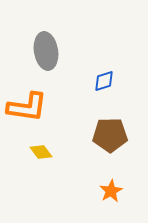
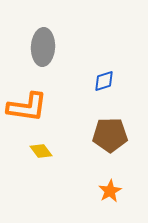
gray ellipse: moved 3 px left, 4 px up; rotated 12 degrees clockwise
yellow diamond: moved 1 px up
orange star: moved 1 px left
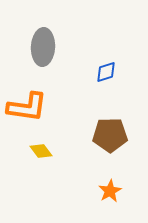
blue diamond: moved 2 px right, 9 px up
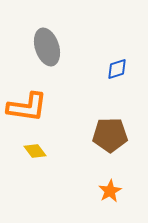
gray ellipse: moved 4 px right; rotated 21 degrees counterclockwise
blue diamond: moved 11 px right, 3 px up
yellow diamond: moved 6 px left
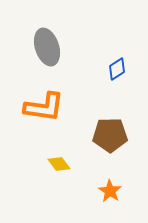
blue diamond: rotated 15 degrees counterclockwise
orange L-shape: moved 17 px right
yellow diamond: moved 24 px right, 13 px down
orange star: rotated 10 degrees counterclockwise
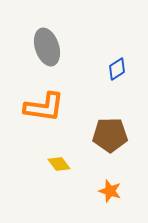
orange star: rotated 15 degrees counterclockwise
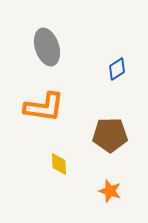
yellow diamond: rotated 35 degrees clockwise
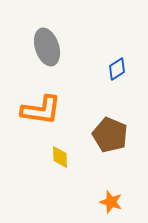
orange L-shape: moved 3 px left, 3 px down
brown pentagon: rotated 24 degrees clockwise
yellow diamond: moved 1 px right, 7 px up
orange star: moved 1 px right, 11 px down
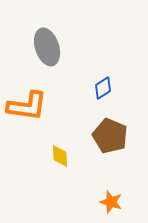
blue diamond: moved 14 px left, 19 px down
orange L-shape: moved 14 px left, 4 px up
brown pentagon: moved 1 px down
yellow diamond: moved 1 px up
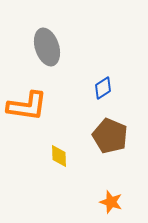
yellow diamond: moved 1 px left
